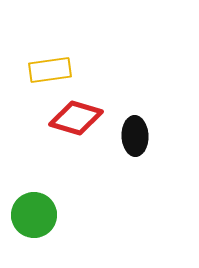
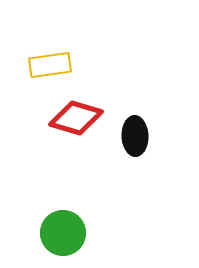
yellow rectangle: moved 5 px up
green circle: moved 29 px right, 18 px down
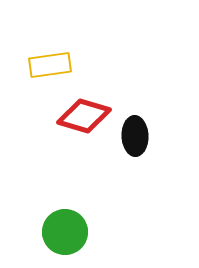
red diamond: moved 8 px right, 2 px up
green circle: moved 2 px right, 1 px up
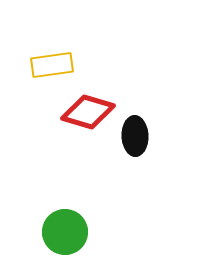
yellow rectangle: moved 2 px right
red diamond: moved 4 px right, 4 px up
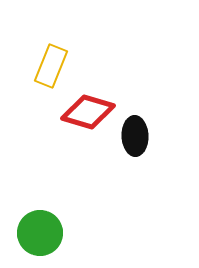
yellow rectangle: moved 1 px left, 1 px down; rotated 60 degrees counterclockwise
green circle: moved 25 px left, 1 px down
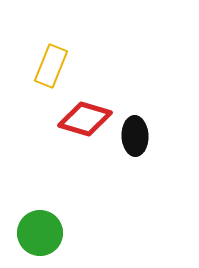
red diamond: moved 3 px left, 7 px down
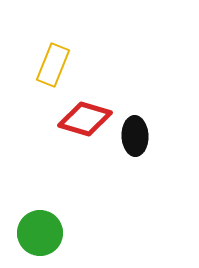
yellow rectangle: moved 2 px right, 1 px up
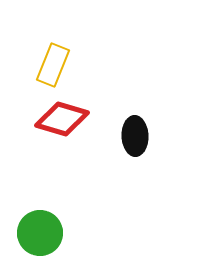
red diamond: moved 23 px left
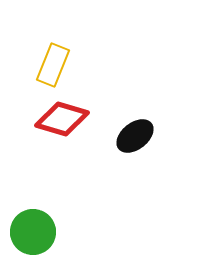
black ellipse: rotated 54 degrees clockwise
green circle: moved 7 px left, 1 px up
